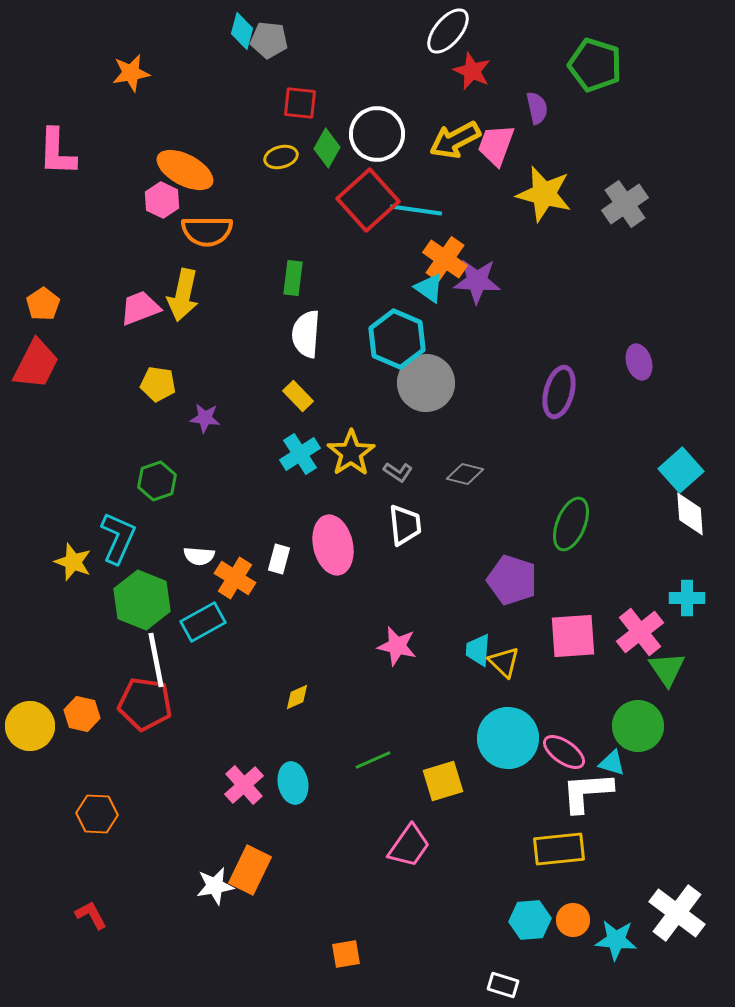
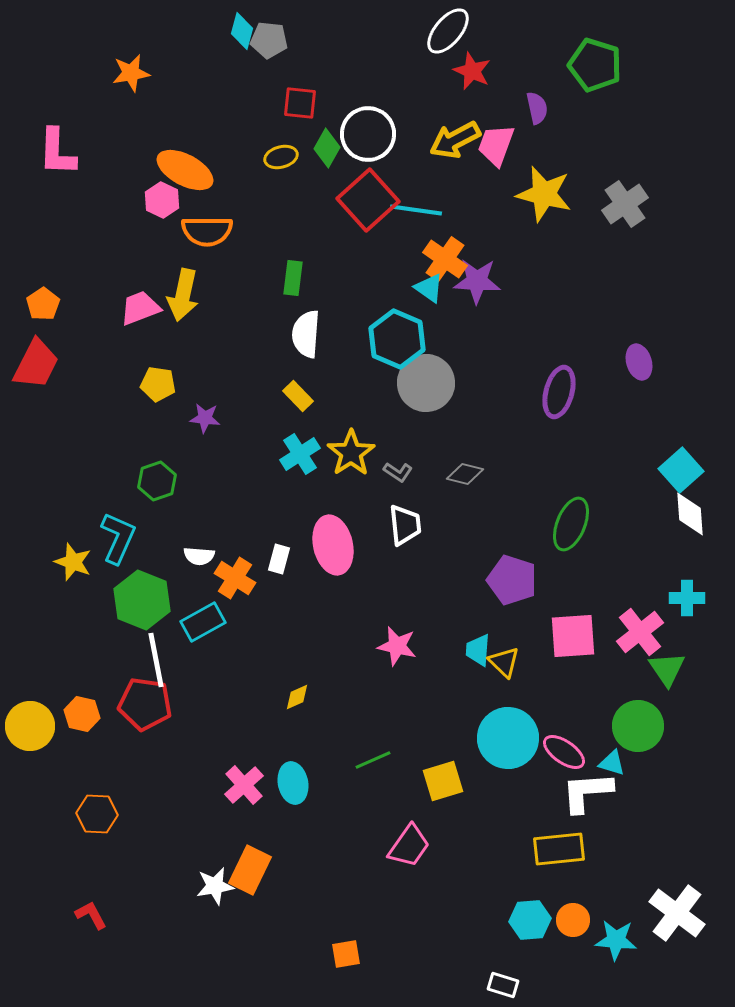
white circle at (377, 134): moved 9 px left
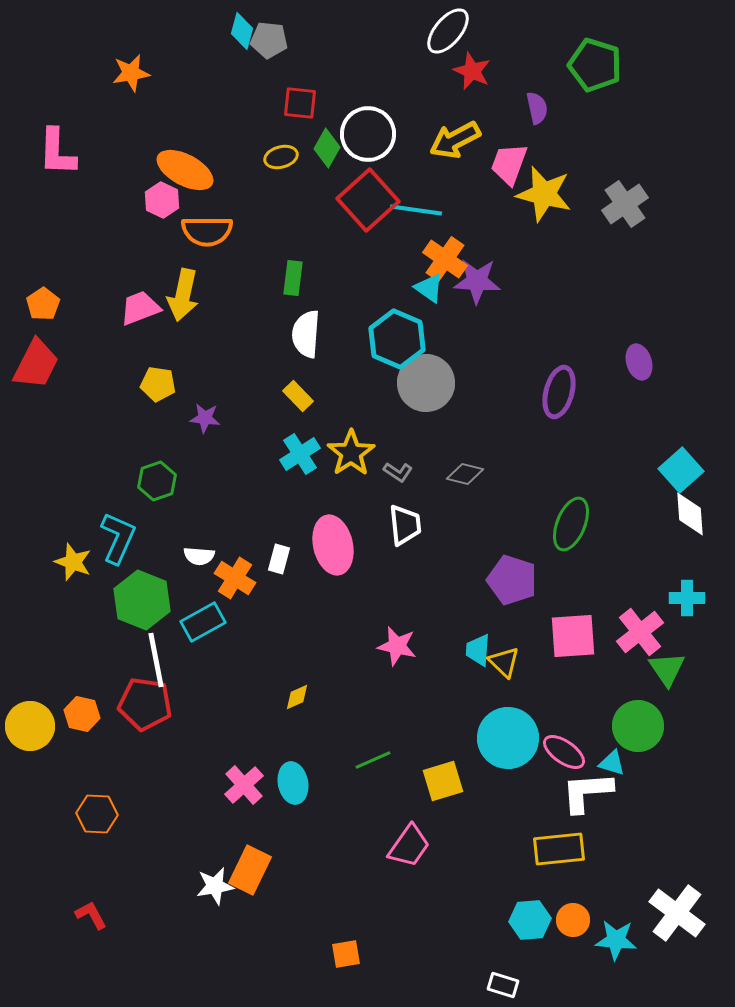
pink trapezoid at (496, 145): moved 13 px right, 19 px down
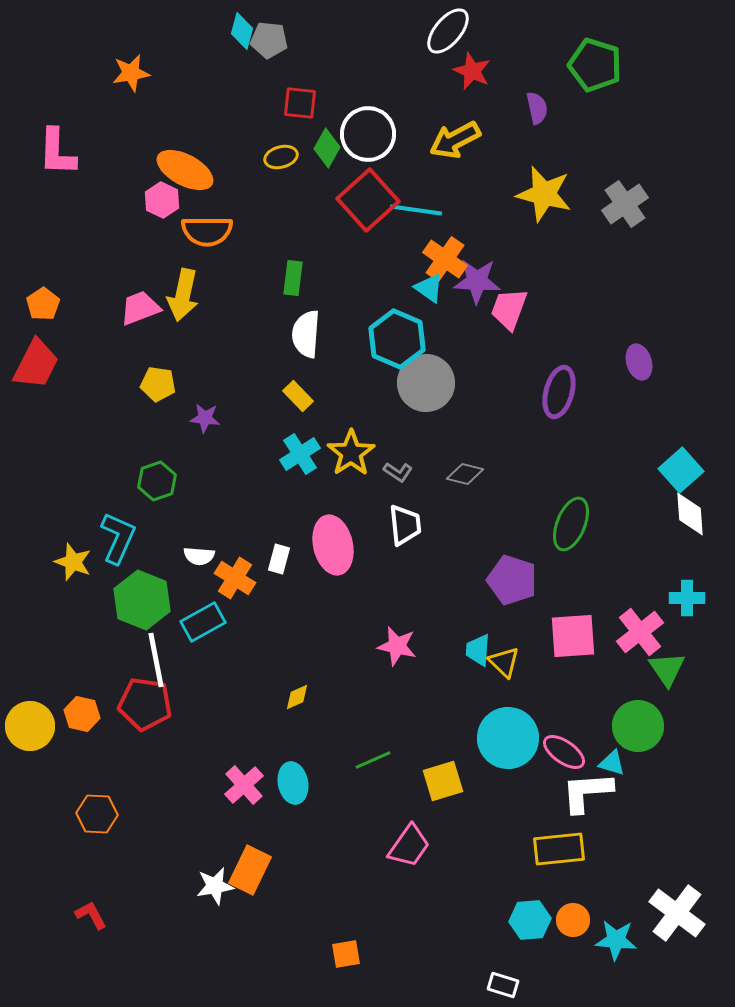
pink trapezoid at (509, 164): moved 145 px down
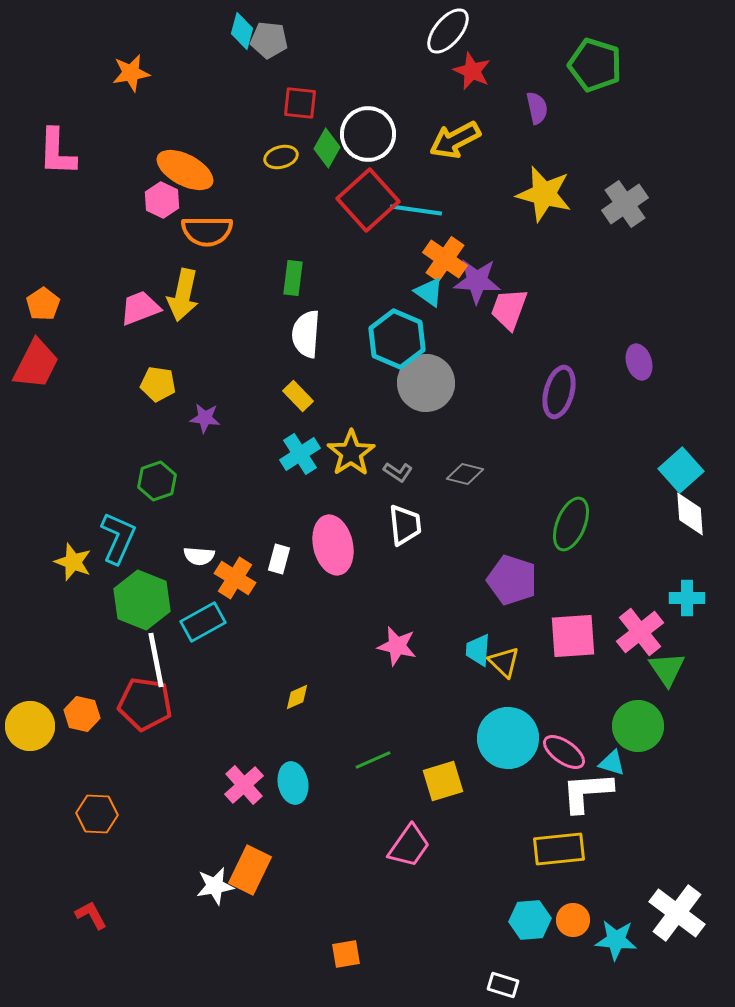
cyan triangle at (429, 288): moved 4 px down
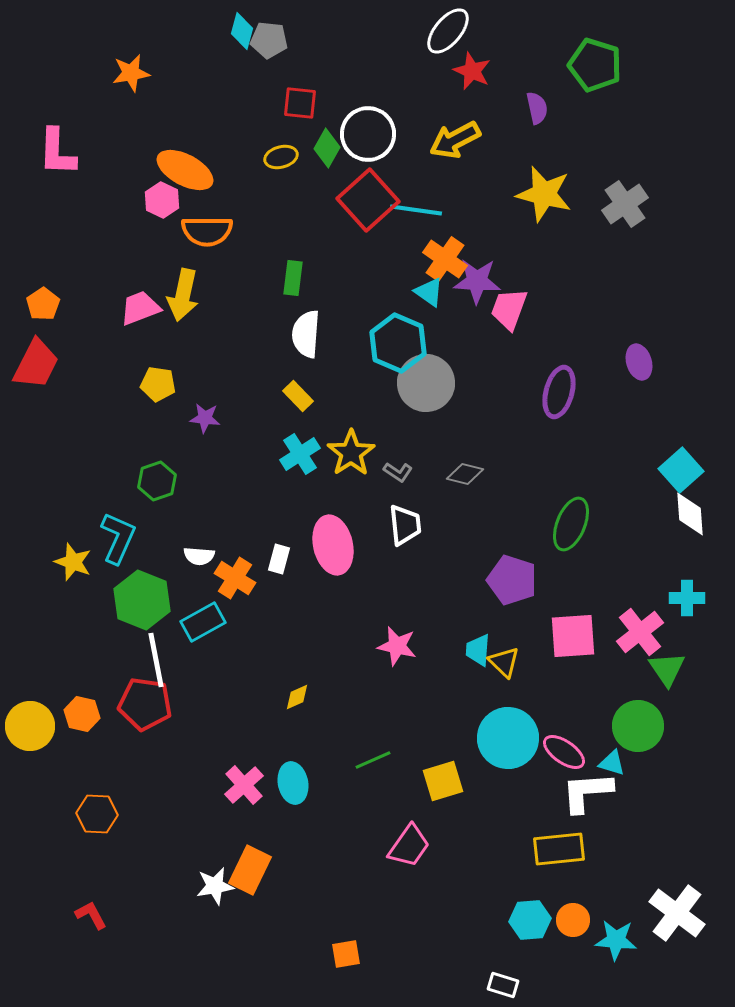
cyan hexagon at (397, 339): moved 1 px right, 4 px down
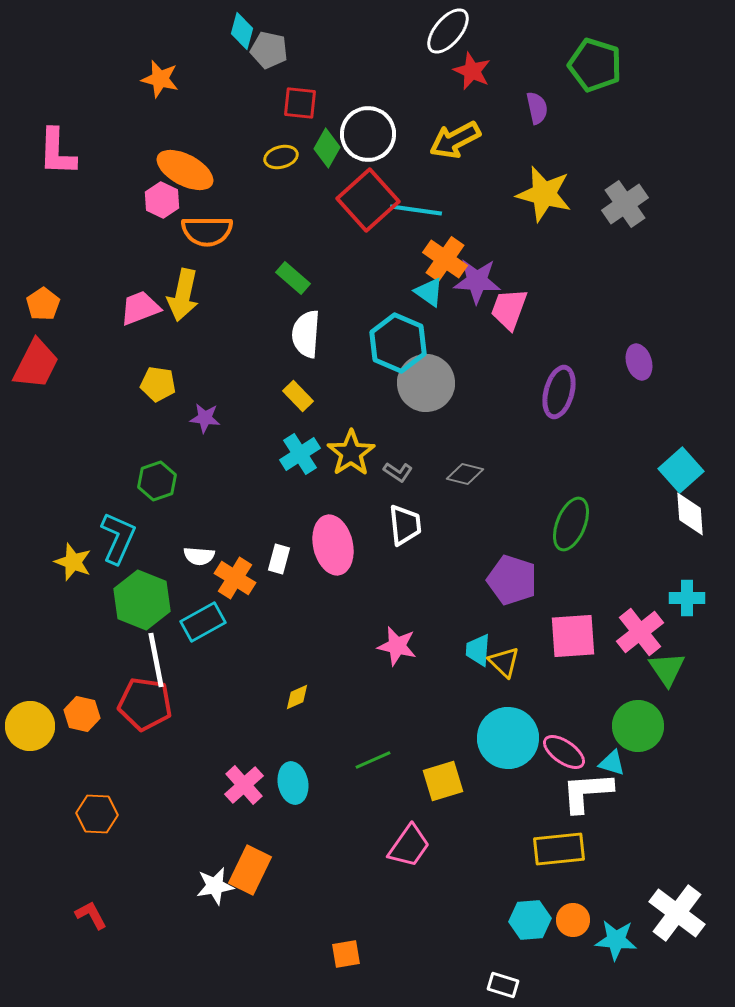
gray pentagon at (269, 40): moved 10 px down; rotated 6 degrees clockwise
orange star at (131, 73): moved 29 px right, 6 px down; rotated 24 degrees clockwise
green rectangle at (293, 278): rotated 56 degrees counterclockwise
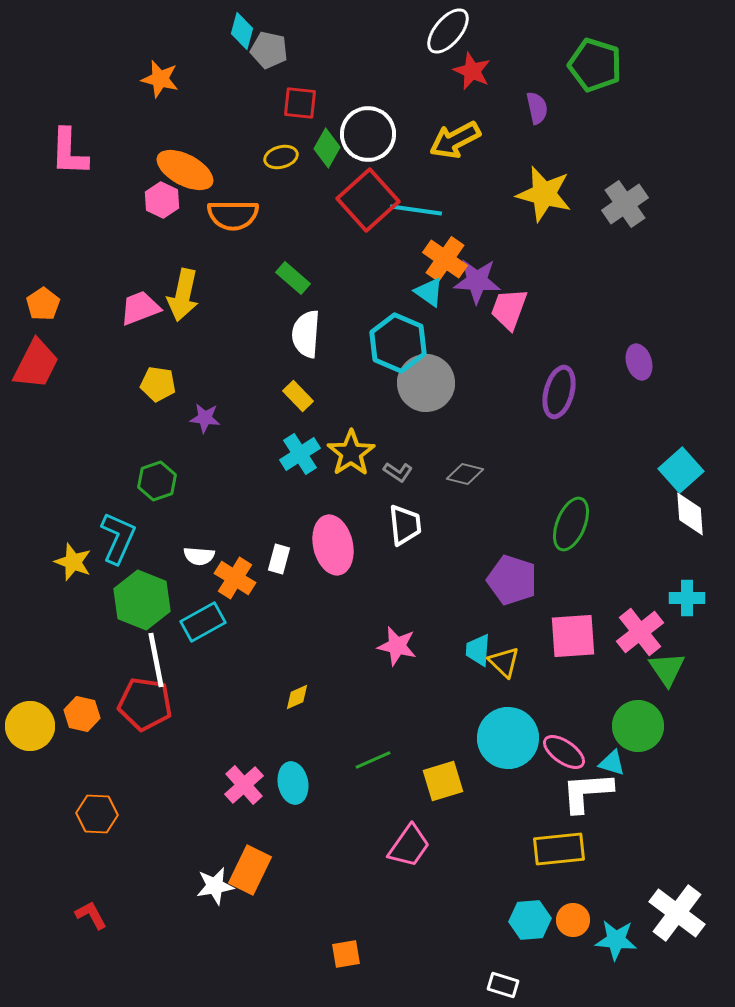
pink L-shape at (57, 152): moved 12 px right
orange semicircle at (207, 231): moved 26 px right, 16 px up
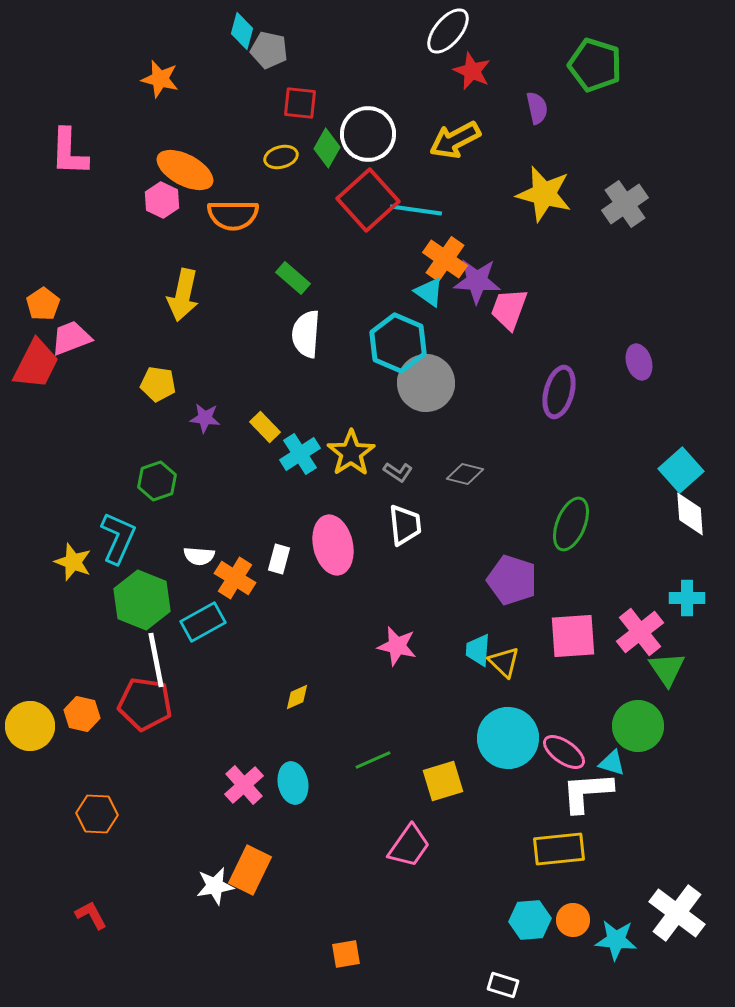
pink trapezoid at (140, 308): moved 69 px left, 30 px down
yellow rectangle at (298, 396): moved 33 px left, 31 px down
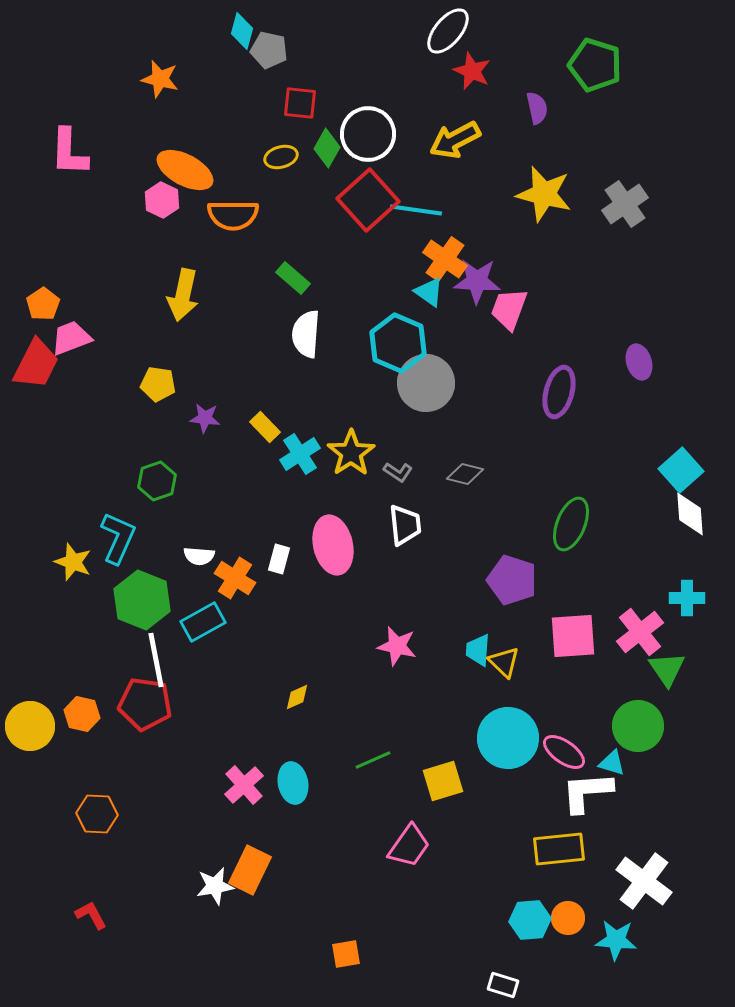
white cross at (677, 913): moved 33 px left, 32 px up
orange circle at (573, 920): moved 5 px left, 2 px up
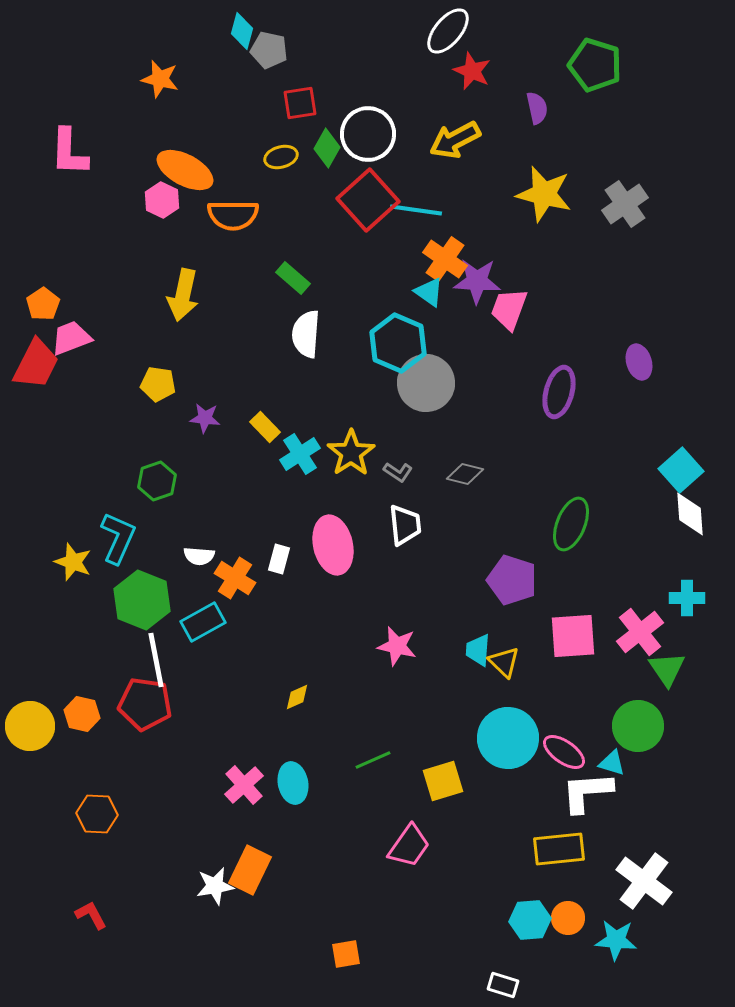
red square at (300, 103): rotated 15 degrees counterclockwise
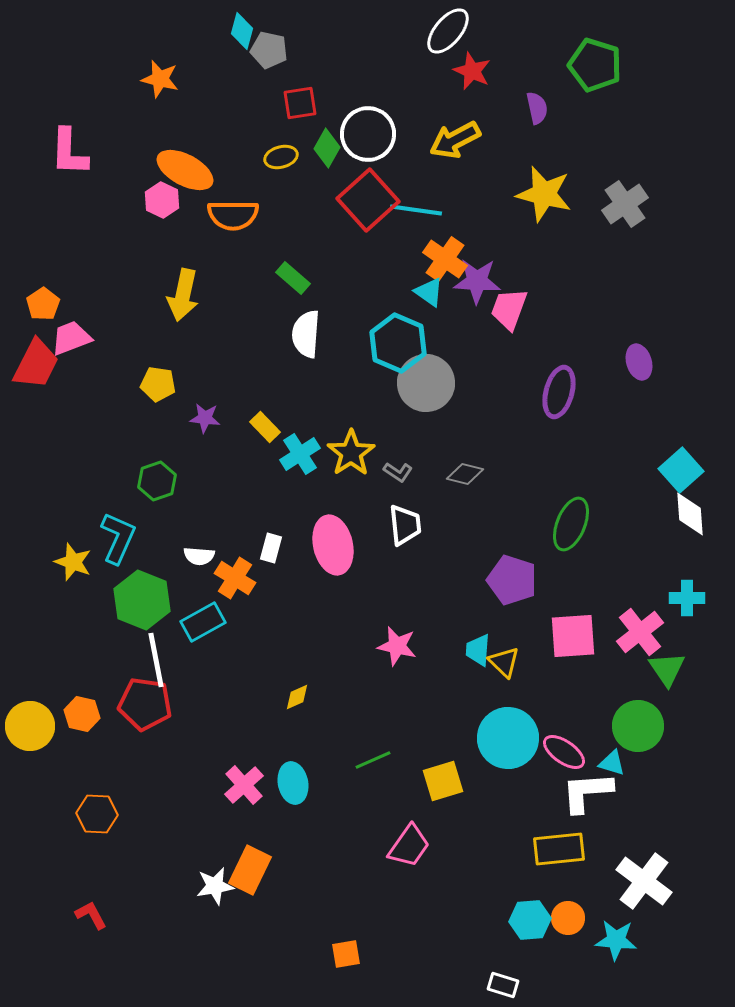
white rectangle at (279, 559): moved 8 px left, 11 px up
